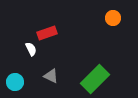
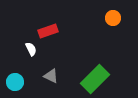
red rectangle: moved 1 px right, 2 px up
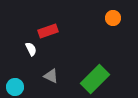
cyan circle: moved 5 px down
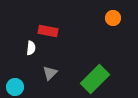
red rectangle: rotated 30 degrees clockwise
white semicircle: moved 1 px up; rotated 32 degrees clockwise
gray triangle: moved 1 px left, 3 px up; rotated 49 degrees clockwise
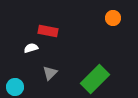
white semicircle: rotated 112 degrees counterclockwise
